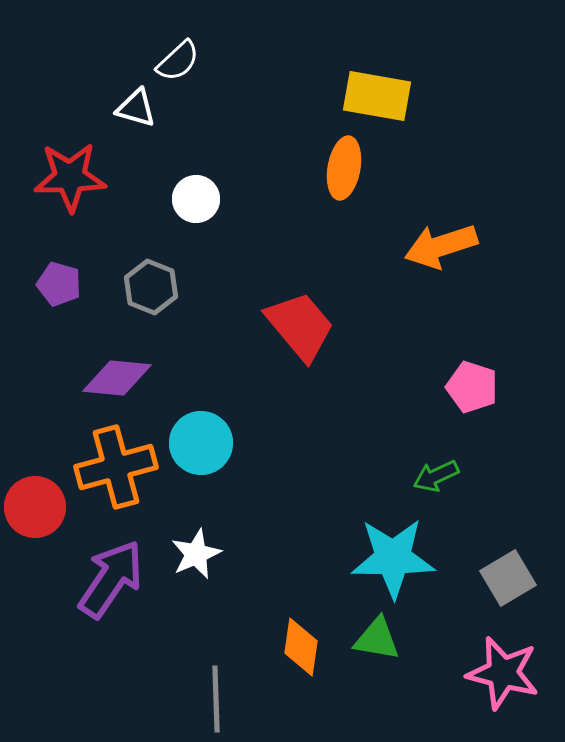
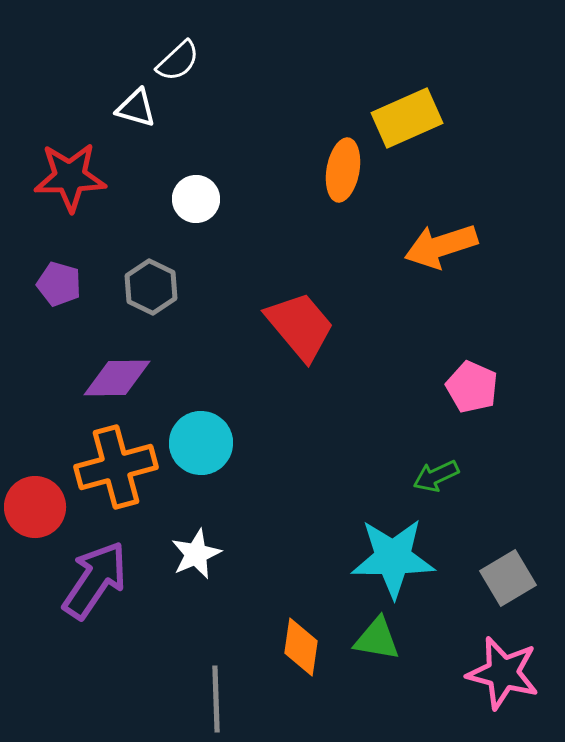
yellow rectangle: moved 30 px right, 22 px down; rotated 34 degrees counterclockwise
orange ellipse: moved 1 px left, 2 px down
gray hexagon: rotated 4 degrees clockwise
purple diamond: rotated 6 degrees counterclockwise
pink pentagon: rotated 6 degrees clockwise
purple arrow: moved 16 px left, 1 px down
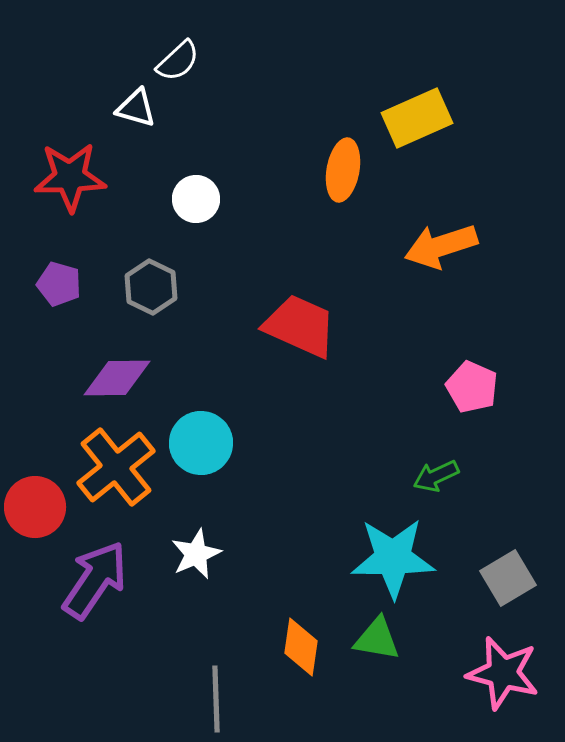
yellow rectangle: moved 10 px right
red trapezoid: rotated 26 degrees counterclockwise
orange cross: rotated 24 degrees counterclockwise
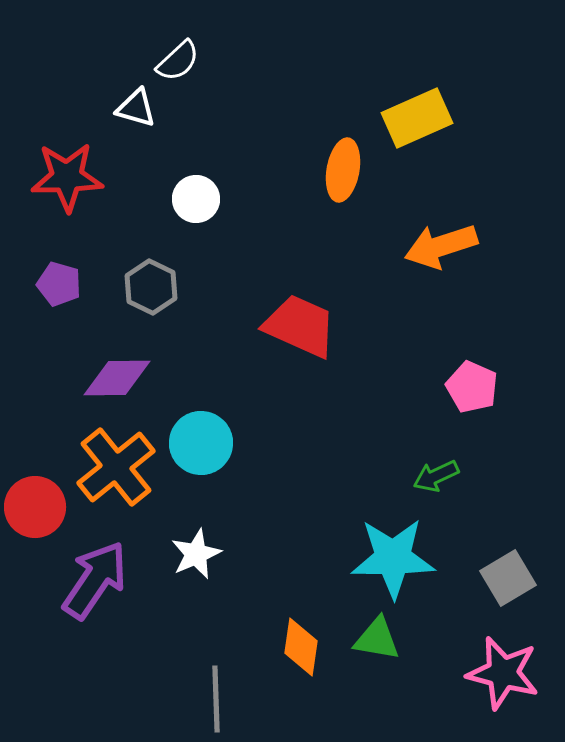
red star: moved 3 px left
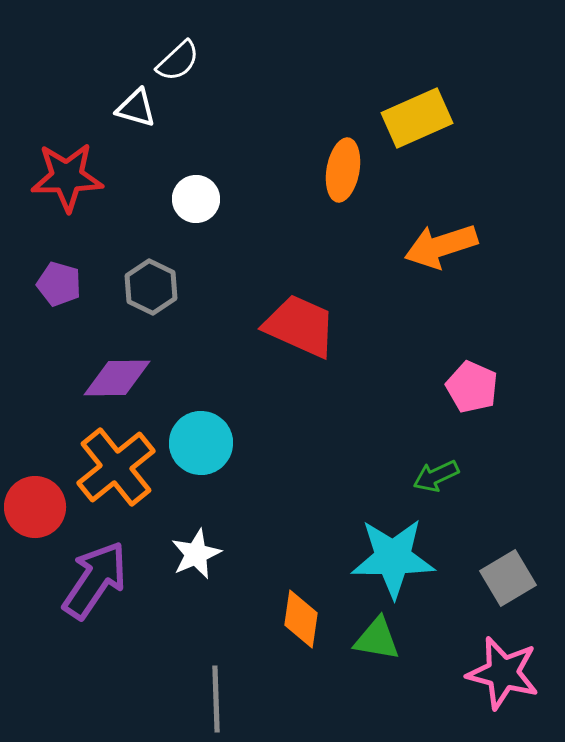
orange diamond: moved 28 px up
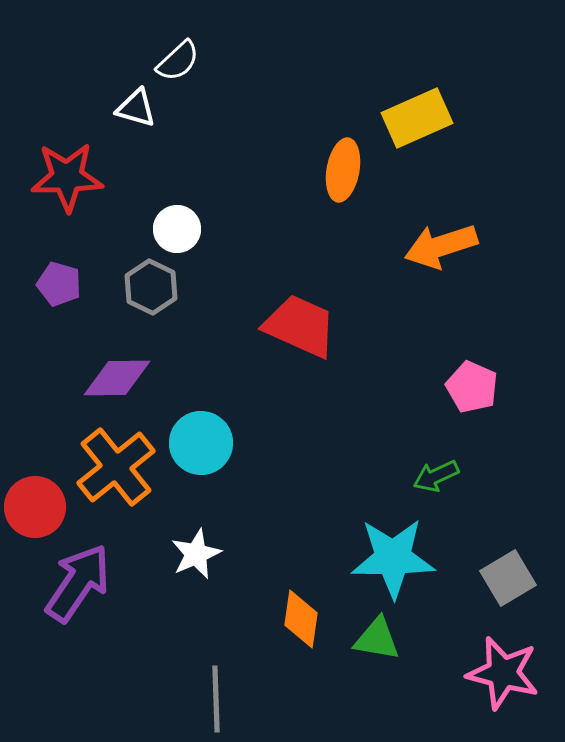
white circle: moved 19 px left, 30 px down
purple arrow: moved 17 px left, 3 px down
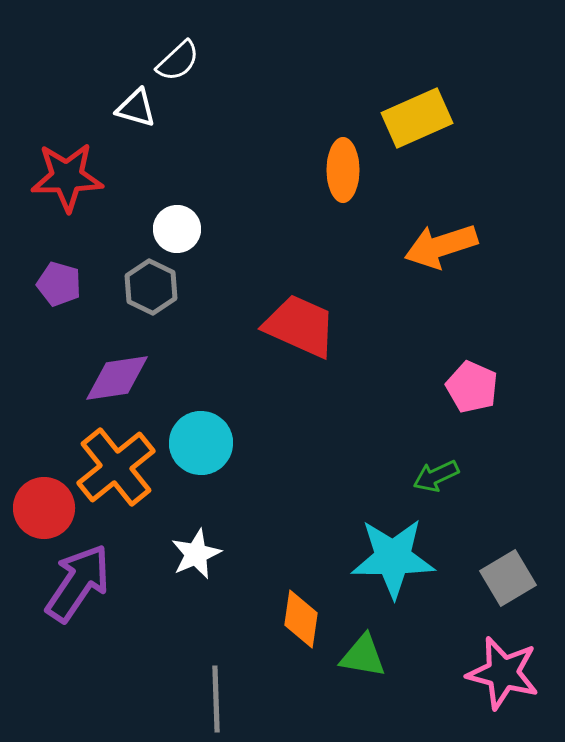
orange ellipse: rotated 10 degrees counterclockwise
purple diamond: rotated 8 degrees counterclockwise
red circle: moved 9 px right, 1 px down
green triangle: moved 14 px left, 17 px down
